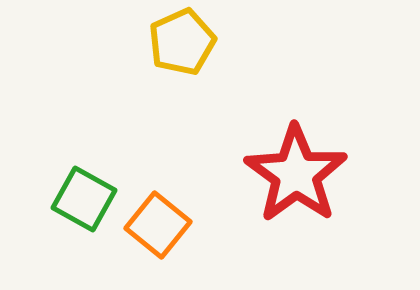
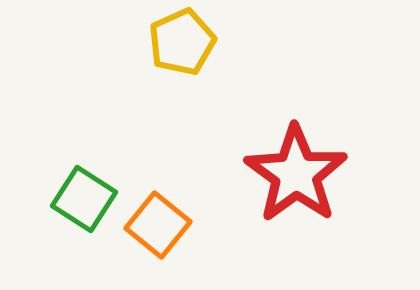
green square: rotated 4 degrees clockwise
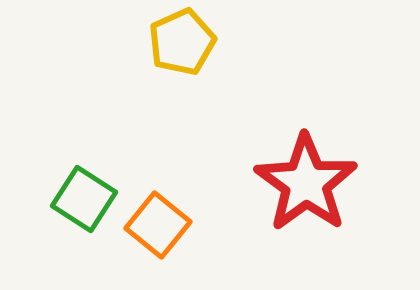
red star: moved 10 px right, 9 px down
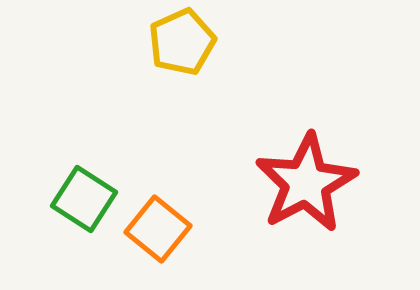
red star: rotated 8 degrees clockwise
orange square: moved 4 px down
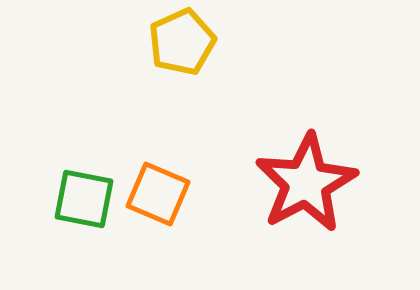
green square: rotated 22 degrees counterclockwise
orange square: moved 35 px up; rotated 16 degrees counterclockwise
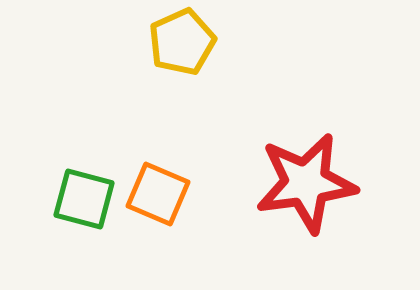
red star: rotated 20 degrees clockwise
green square: rotated 4 degrees clockwise
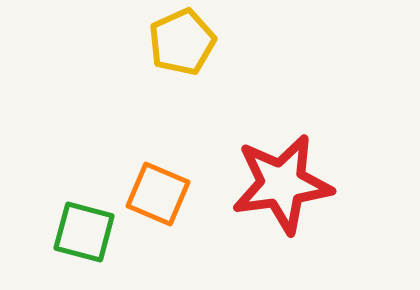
red star: moved 24 px left, 1 px down
green square: moved 33 px down
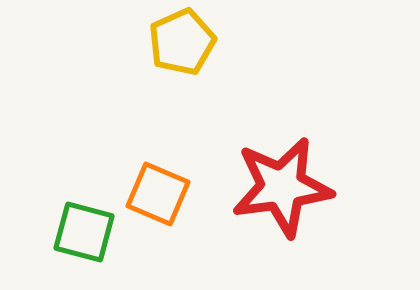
red star: moved 3 px down
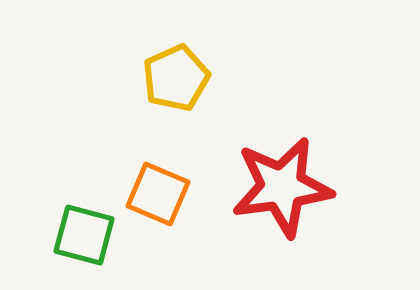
yellow pentagon: moved 6 px left, 36 px down
green square: moved 3 px down
